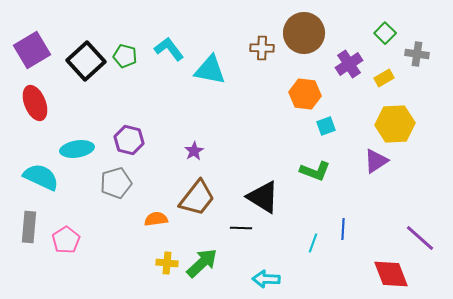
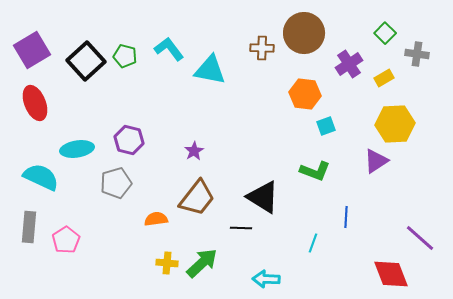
blue line: moved 3 px right, 12 px up
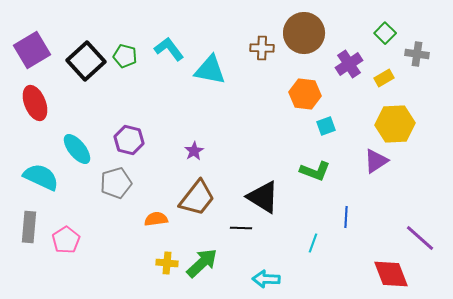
cyan ellipse: rotated 60 degrees clockwise
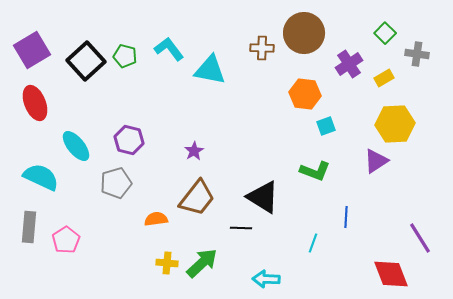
cyan ellipse: moved 1 px left, 3 px up
purple line: rotated 16 degrees clockwise
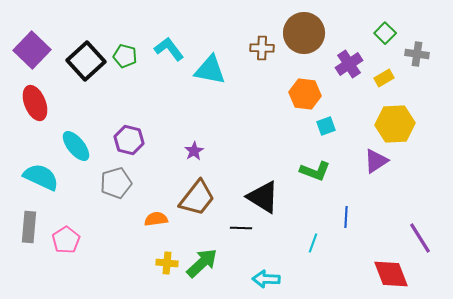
purple square: rotated 15 degrees counterclockwise
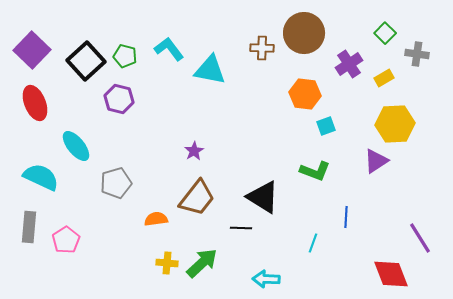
purple hexagon: moved 10 px left, 41 px up
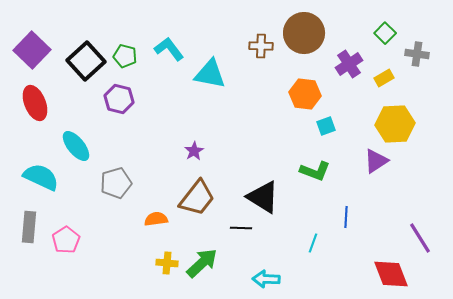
brown cross: moved 1 px left, 2 px up
cyan triangle: moved 4 px down
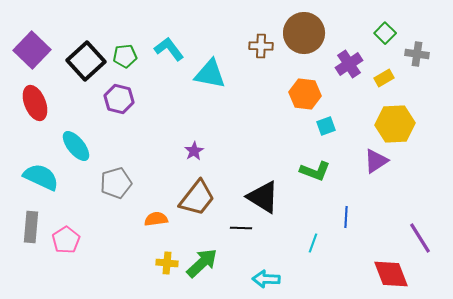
green pentagon: rotated 20 degrees counterclockwise
gray rectangle: moved 2 px right
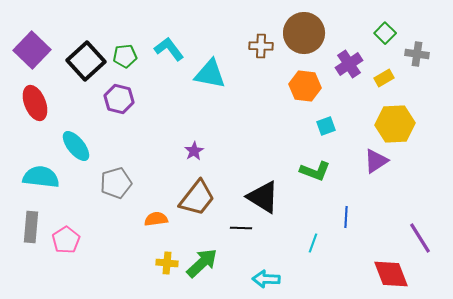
orange hexagon: moved 8 px up
cyan semicircle: rotated 18 degrees counterclockwise
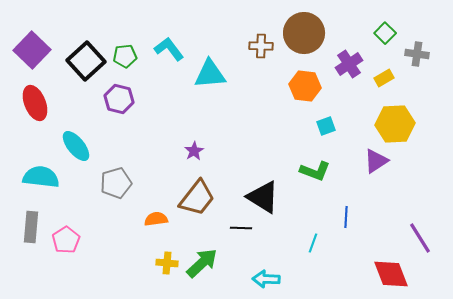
cyan triangle: rotated 16 degrees counterclockwise
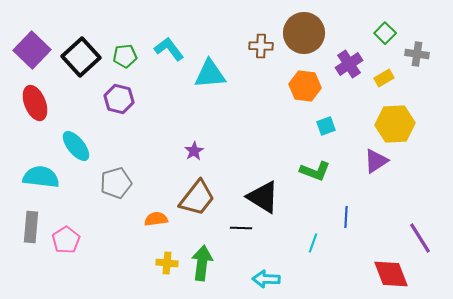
black square: moved 5 px left, 4 px up
green arrow: rotated 40 degrees counterclockwise
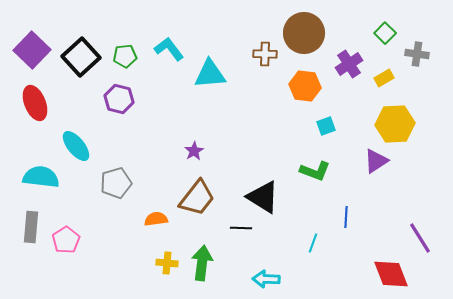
brown cross: moved 4 px right, 8 px down
